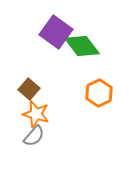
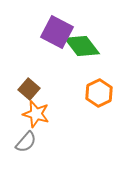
purple square: moved 1 px right; rotated 8 degrees counterclockwise
gray semicircle: moved 8 px left, 6 px down
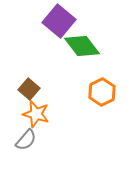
purple square: moved 2 px right, 11 px up; rotated 12 degrees clockwise
orange hexagon: moved 3 px right, 1 px up
gray semicircle: moved 2 px up
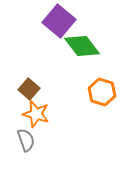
orange hexagon: rotated 16 degrees counterclockwise
gray semicircle: rotated 60 degrees counterclockwise
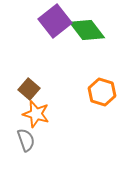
purple square: moved 4 px left; rotated 12 degrees clockwise
green diamond: moved 5 px right, 16 px up
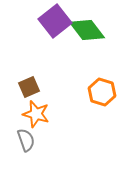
brown square: moved 2 px up; rotated 25 degrees clockwise
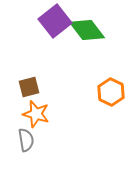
brown square: rotated 10 degrees clockwise
orange hexagon: moved 9 px right; rotated 8 degrees clockwise
gray semicircle: rotated 10 degrees clockwise
